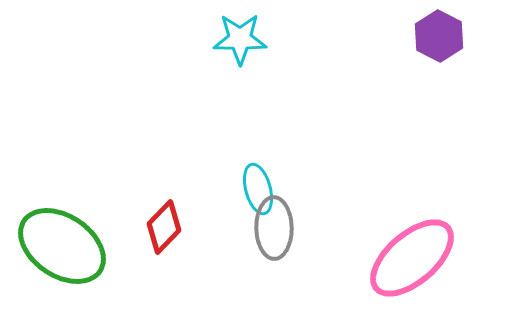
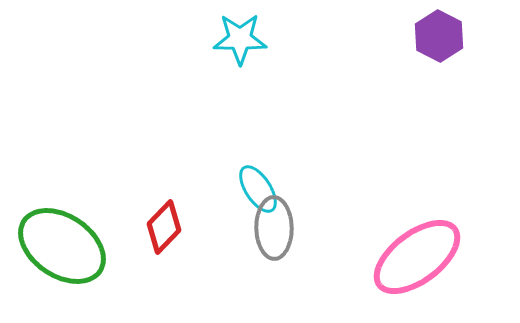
cyan ellipse: rotated 18 degrees counterclockwise
pink ellipse: moved 5 px right, 1 px up; rotated 4 degrees clockwise
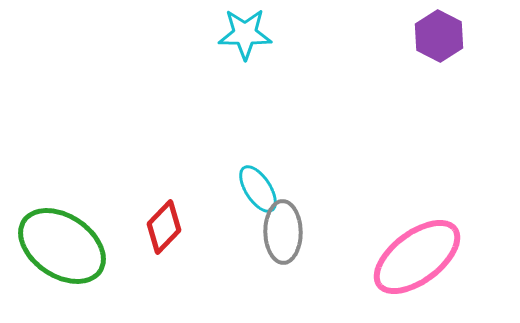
cyan star: moved 5 px right, 5 px up
gray ellipse: moved 9 px right, 4 px down
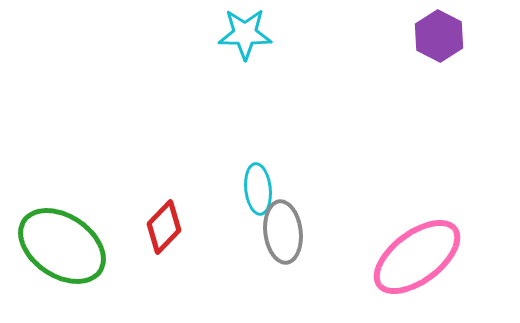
cyan ellipse: rotated 27 degrees clockwise
gray ellipse: rotated 6 degrees counterclockwise
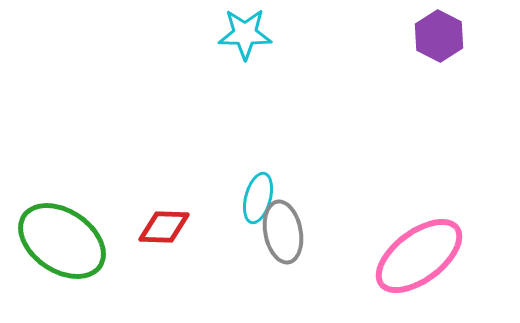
cyan ellipse: moved 9 px down; rotated 21 degrees clockwise
red diamond: rotated 48 degrees clockwise
gray ellipse: rotated 4 degrees counterclockwise
green ellipse: moved 5 px up
pink ellipse: moved 2 px right, 1 px up
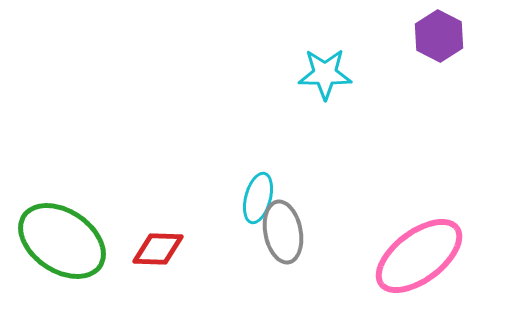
cyan star: moved 80 px right, 40 px down
red diamond: moved 6 px left, 22 px down
